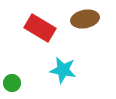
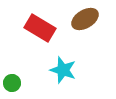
brown ellipse: rotated 20 degrees counterclockwise
cyan star: rotated 8 degrees clockwise
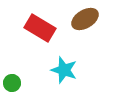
cyan star: moved 1 px right
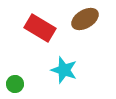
green circle: moved 3 px right, 1 px down
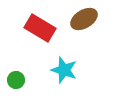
brown ellipse: moved 1 px left
green circle: moved 1 px right, 4 px up
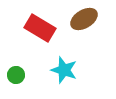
green circle: moved 5 px up
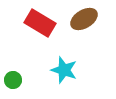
red rectangle: moved 5 px up
green circle: moved 3 px left, 5 px down
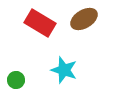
green circle: moved 3 px right
